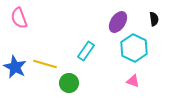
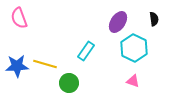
blue star: moved 2 px right, 1 px up; rotated 30 degrees counterclockwise
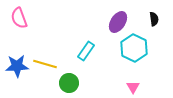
pink triangle: moved 6 px down; rotated 40 degrees clockwise
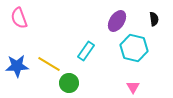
purple ellipse: moved 1 px left, 1 px up
cyan hexagon: rotated 12 degrees counterclockwise
yellow line: moved 4 px right; rotated 15 degrees clockwise
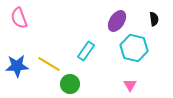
green circle: moved 1 px right, 1 px down
pink triangle: moved 3 px left, 2 px up
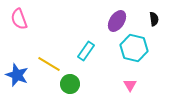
pink semicircle: moved 1 px down
blue star: moved 9 px down; rotated 25 degrees clockwise
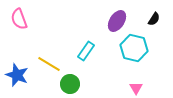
black semicircle: rotated 40 degrees clockwise
pink triangle: moved 6 px right, 3 px down
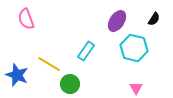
pink semicircle: moved 7 px right
